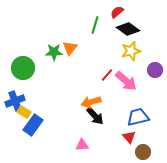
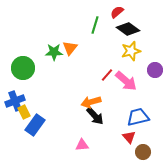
yellow rectangle: rotated 32 degrees clockwise
blue rectangle: moved 2 px right
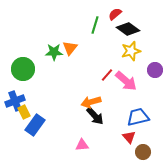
red semicircle: moved 2 px left, 2 px down
green circle: moved 1 px down
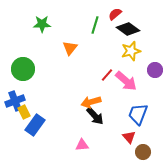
green star: moved 12 px left, 28 px up
blue trapezoid: moved 3 px up; rotated 55 degrees counterclockwise
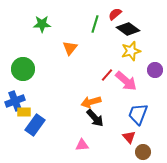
green line: moved 1 px up
yellow rectangle: rotated 64 degrees counterclockwise
black arrow: moved 2 px down
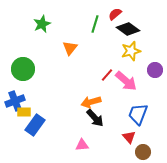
green star: rotated 24 degrees counterclockwise
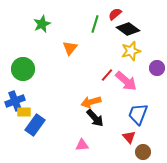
purple circle: moved 2 px right, 2 px up
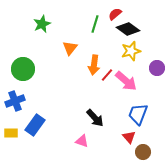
orange arrow: moved 3 px right, 37 px up; rotated 66 degrees counterclockwise
yellow rectangle: moved 13 px left, 21 px down
pink triangle: moved 4 px up; rotated 24 degrees clockwise
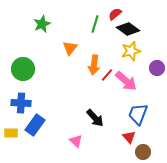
blue cross: moved 6 px right, 2 px down; rotated 24 degrees clockwise
pink triangle: moved 6 px left; rotated 24 degrees clockwise
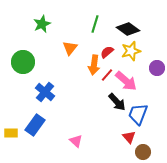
red semicircle: moved 8 px left, 38 px down
green circle: moved 7 px up
blue cross: moved 24 px right, 11 px up; rotated 36 degrees clockwise
black arrow: moved 22 px right, 16 px up
